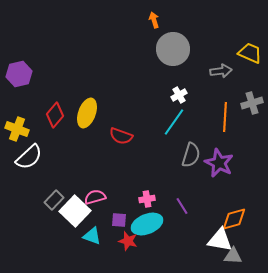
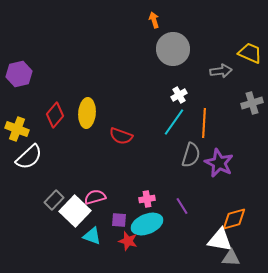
yellow ellipse: rotated 16 degrees counterclockwise
orange line: moved 21 px left, 6 px down
gray triangle: moved 2 px left, 2 px down
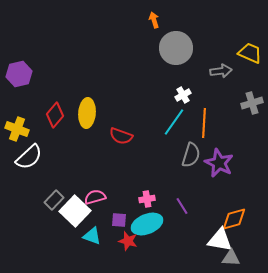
gray circle: moved 3 px right, 1 px up
white cross: moved 4 px right
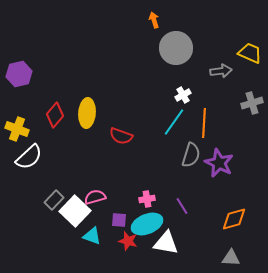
white triangle: moved 54 px left, 3 px down
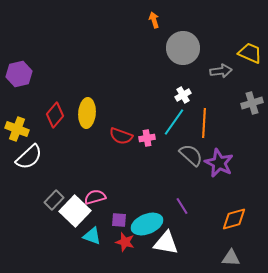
gray circle: moved 7 px right
gray semicircle: rotated 65 degrees counterclockwise
pink cross: moved 61 px up
red star: moved 3 px left, 1 px down
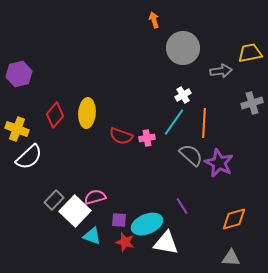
yellow trapezoid: rotated 35 degrees counterclockwise
